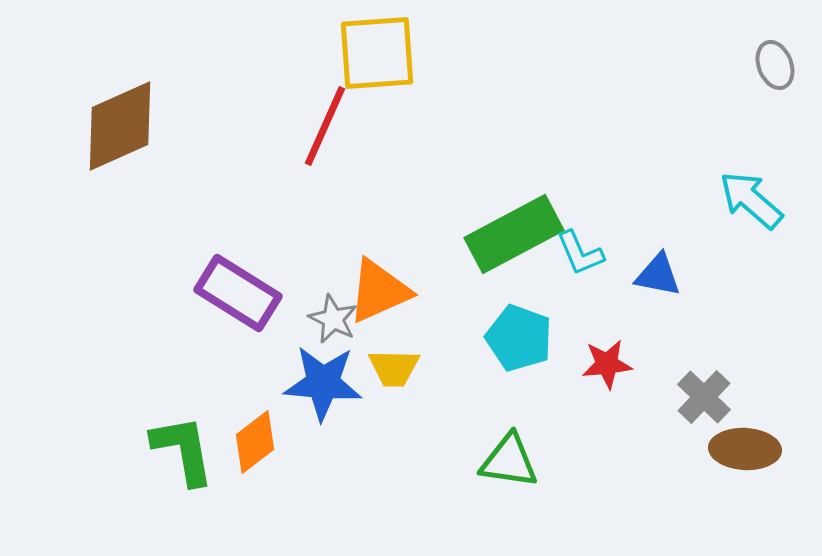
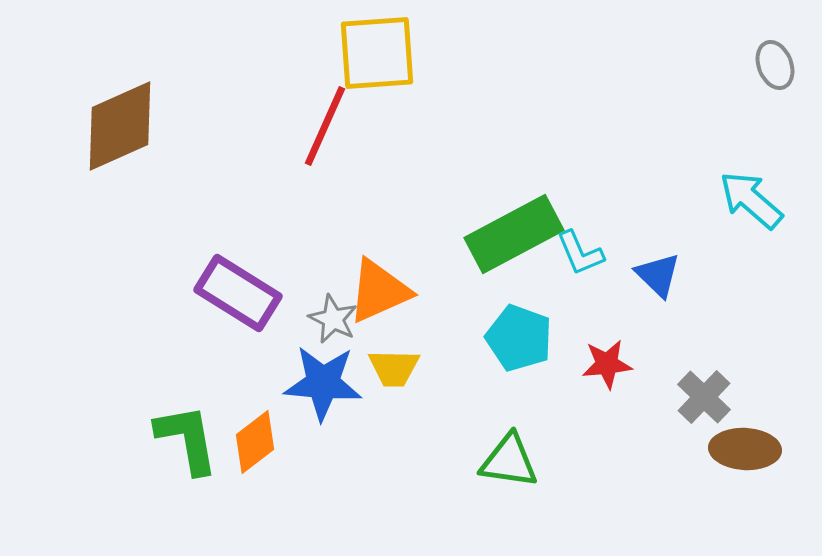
blue triangle: rotated 33 degrees clockwise
green L-shape: moved 4 px right, 11 px up
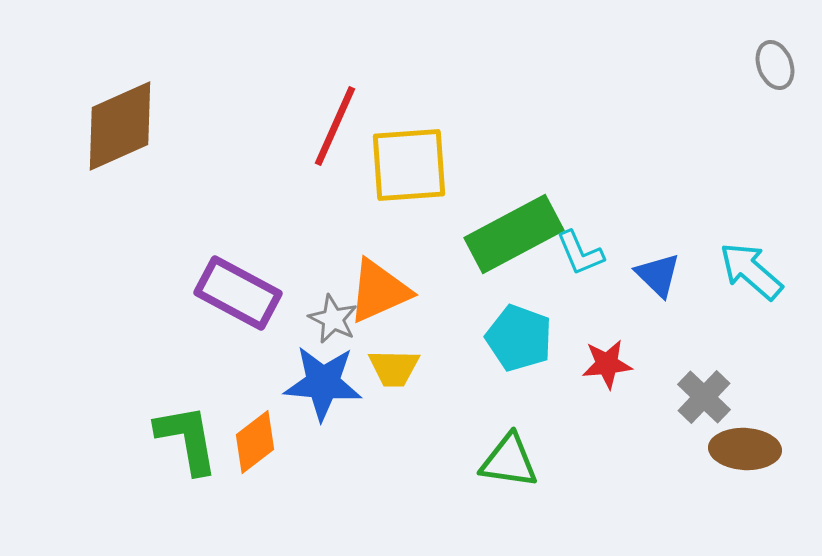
yellow square: moved 32 px right, 112 px down
red line: moved 10 px right
cyan arrow: moved 71 px down
purple rectangle: rotated 4 degrees counterclockwise
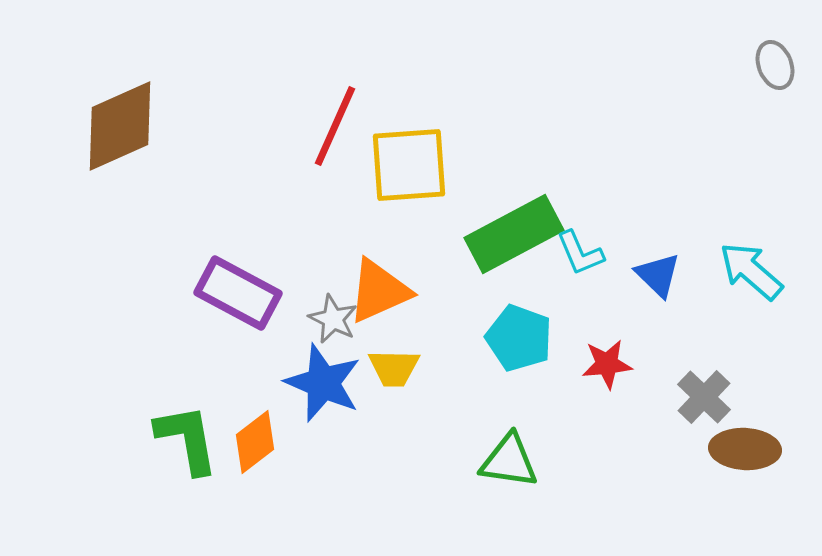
blue star: rotated 18 degrees clockwise
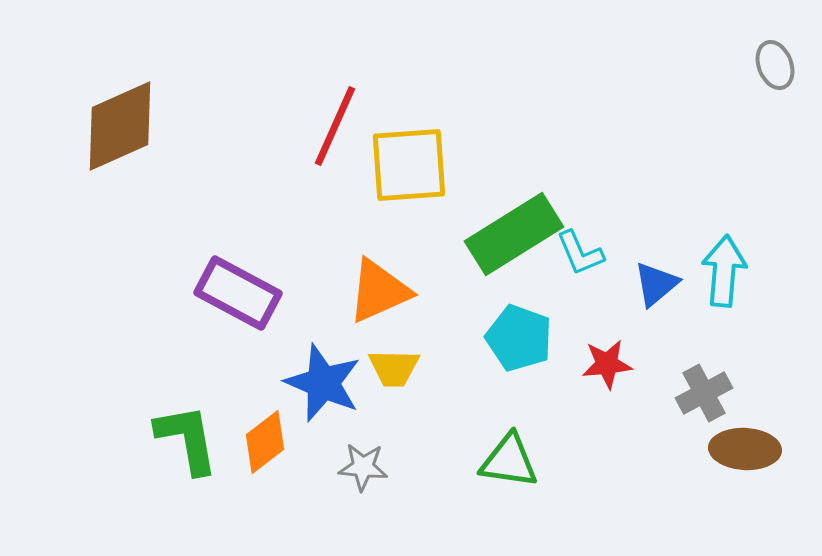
green rectangle: rotated 4 degrees counterclockwise
cyan arrow: moved 27 px left; rotated 54 degrees clockwise
blue triangle: moved 2 px left, 9 px down; rotated 36 degrees clockwise
gray star: moved 30 px right, 148 px down; rotated 21 degrees counterclockwise
gray cross: moved 4 px up; rotated 18 degrees clockwise
orange diamond: moved 10 px right
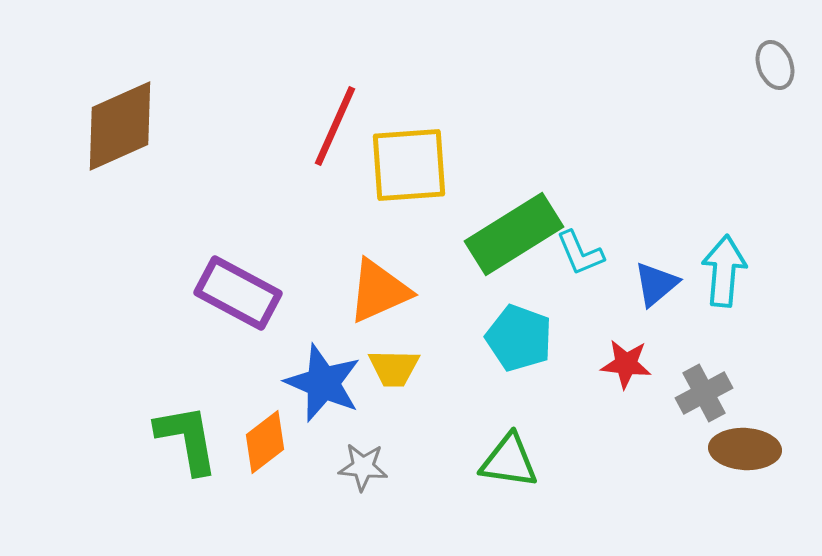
red star: moved 19 px right; rotated 12 degrees clockwise
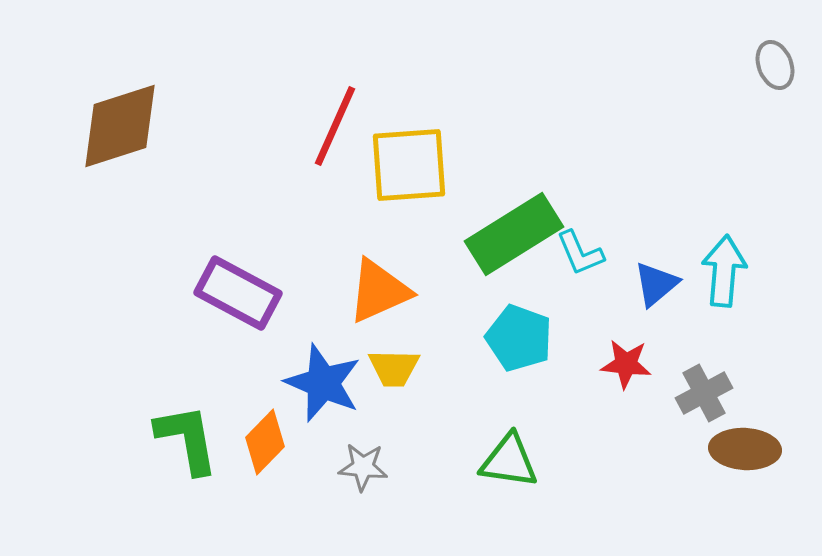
brown diamond: rotated 6 degrees clockwise
orange diamond: rotated 8 degrees counterclockwise
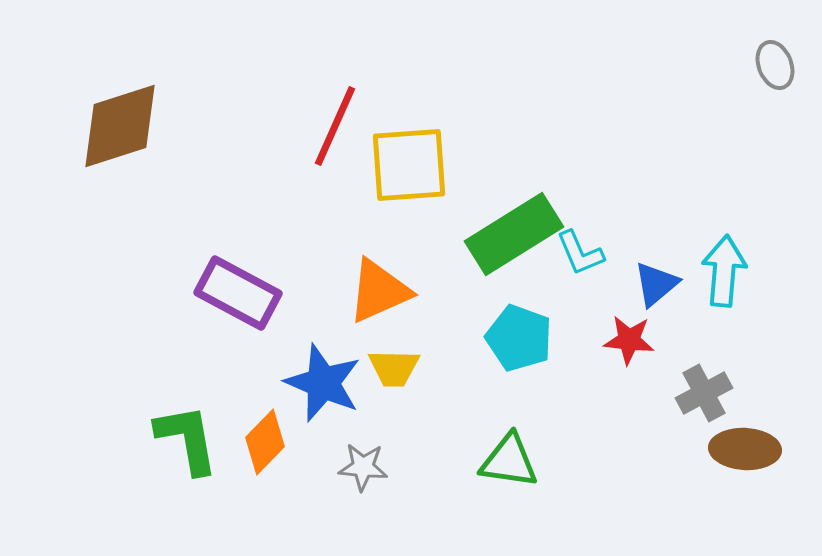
red star: moved 3 px right, 24 px up
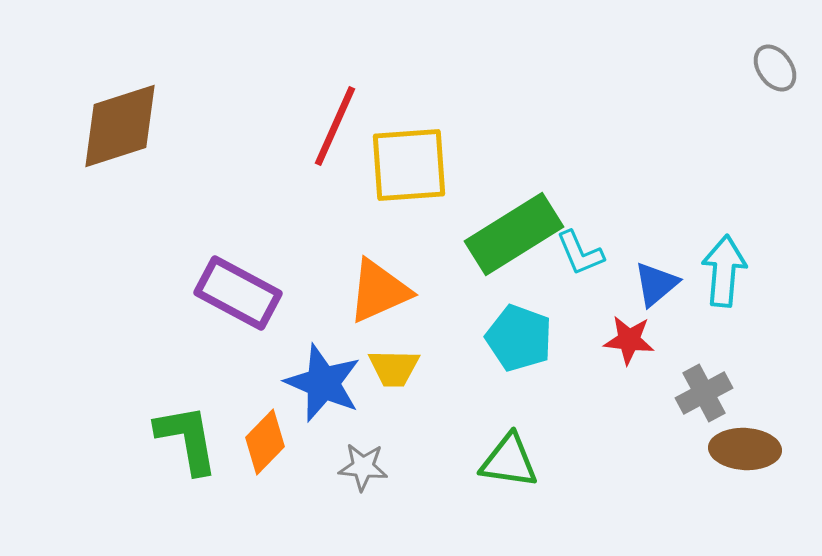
gray ellipse: moved 3 px down; rotated 15 degrees counterclockwise
